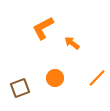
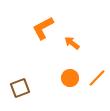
orange circle: moved 15 px right
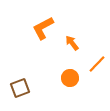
orange arrow: rotated 14 degrees clockwise
orange line: moved 14 px up
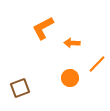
orange arrow: rotated 49 degrees counterclockwise
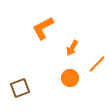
orange arrow: moved 5 px down; rotated 63 degrees counterclockwise
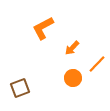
orange arrow: rotated 14 degrees clockwise
orange circle: moved 3 px right
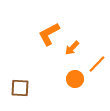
orange L-shape: moved 6 px right, 6 px down
orange circle: moved 2 px right, 1 px down
brown square: rotated 24 degrees clockwise
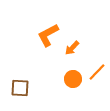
orange L-shape: moved 1 px left, 1 px down
orange line: moved 8 px down
orange circle: moved 2 px left
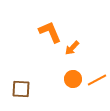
orange L-shape: moved 2 px right, 3 px up; rotated 95 degrees clockwise
orange line: moved 8 px down; rotated 18 degrees clockwise
brown square: moved 1 px right, 1 px down
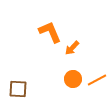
brown square: moved 3 px left
